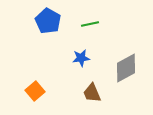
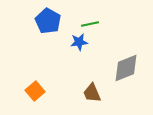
blue star: moved 2 px left, 16 px up
gray diamond: rotated 8 degrees clockwise
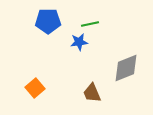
blue pentagon: rotated 30 degrees counterclockwise
orange square: moved 3 px up
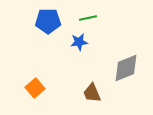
green line: moved 2 px left, 6 px up
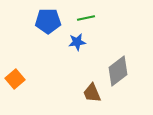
green line: moved 2 px left
blue star: moved 2 px left
gray diamond: moved 8 px left, 3 px down; rotated 16 degrees counterclockwise
orange square: moved 20 px left, 9 px up
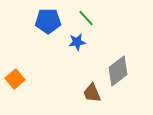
green line: rotated 60 degrees clockwise
